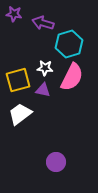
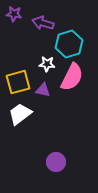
white star: moved 2 px right, 4 px up
yellow square: moved 2 px down
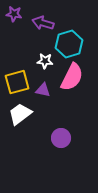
white star: moved 2 px left, 3 px up
yellow square: moved 1 px left
purple circle: moved 5 px right, 24 px up
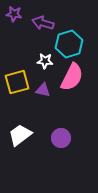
white trapezoid: moved 21 px down
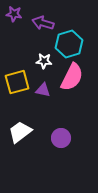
white star: moved 1 px left
white trapezoid: moved 3 px up
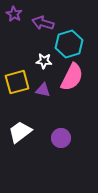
purple star: rotated 21 degrees clockwise
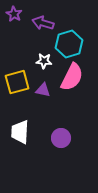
white trapezoid: rotated 50 degrees counterclockwise
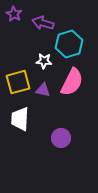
pink semicircle: moved 5 px down
yellow square: moved 1 px right
white trapezoid: moved 13 px up
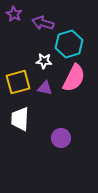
pink semicircle: moved 2 px right, 4 px up
purple triangle: moved 2 px right, 2 px up
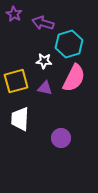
yellow square: moved 2 px left, 1 px up
